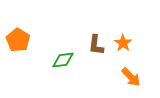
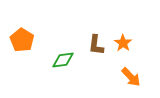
orange pentagon: moved 4 px right
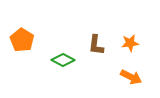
orange star: moved 7 px right; rotated 30 degrees clockwise
green diamond: rotated 35 degrees clockwise
orange arrow: rotated 20 degrees counterclockwise
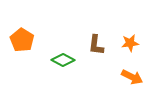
orange arrow: moved 1 px right
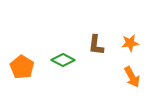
orange pentagon: moved 27 px down
orange arrow: rotated 35 degrees clockwise
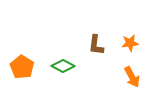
green diamond: moved 6 px down
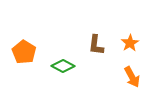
orange star: rotated 24 degrees counterclockwise
orange pentagon: moved 2 px right, 15 px up
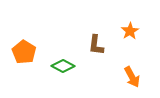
orange star: moved 12 px up
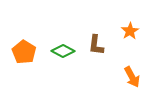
green diamond: moved 15 px up
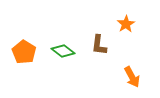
orange star: moved 4 px left, 7 px up
brown L-shape: moved 3 px right
green diamond: rotated 10 degrees clockwise
